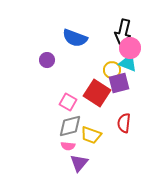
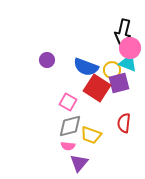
blue semicircle: moved 11 px right, 29 px down
red square: moved 5 px up
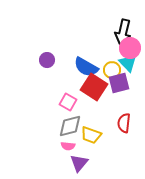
cyan triangle: rotated 24 degrees clockwise
blue semicircle: rotated 10 degrees clockwise
red square: moved 3 px left, 1 px up
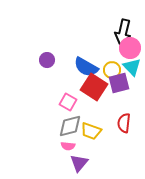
cyan triangle: moved 4 px right, 4 px down
yellow trapezoid: moved 4 px up
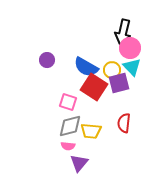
pink square: rotated 12 degrees counterclockwise
yellow trapezoid: rotated 15 degrees counterclockwise
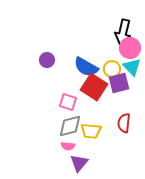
yellow circle: moved 1 px up
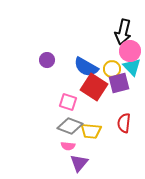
pink circle: moved 3 px down
gray diamond: rotated 35 degrees clockwise
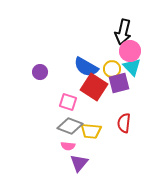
purple circle: moved 7 px left, 12 px down
